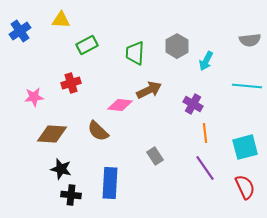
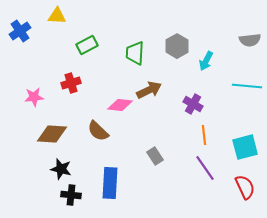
yellow triangle: moved 4 px left, 4 px up
orange line: moved 1 px left, 2 px down
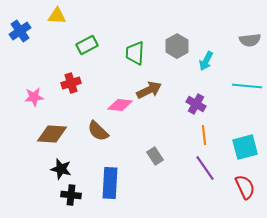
purple cross: moved 3 px right
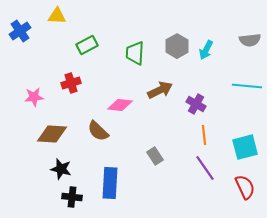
cyan arrow: moved 11 px up
brown arrow: moved 11 px right
black cross: moved 1 px right, 2 px down
